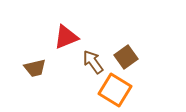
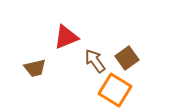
brown square: moved 1 px right, 1 px down
brown arrow: moved 2 px right, 1 px up
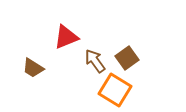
brown trapezoid: moved 2 px left; rotated 45 degrees clockwise
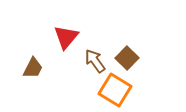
red triangle: rotated 28 degrees counterclockwise
brown square: rotated 10 degrees counterclockwise
brown trapezoid: rotated 95 degrees counterclockwise
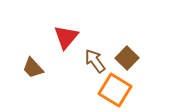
brown trapezoid: rotated 110 degrees clockwise
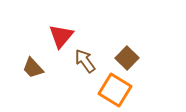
red triangle: moved 5 px left, 1 px up
brown arrow: moved 10 px left
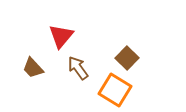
brown arrow: moved 7 px left, 7 px down
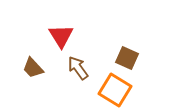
red triangle: rotated 12 degrees counterclockwise
brown square: rotated 20 degrees counterclockwise
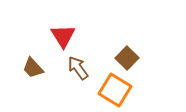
red triangle: moved 2 px right
brown square: rotated 20 degrees clockwise
